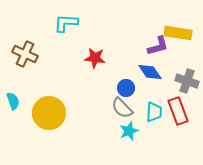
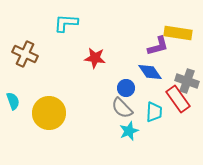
red rectangle: moved 12 px up; rotated 16 degrees counterclockwise
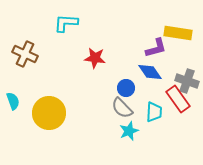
purple L-shape: moved 2 px left, 2 px down
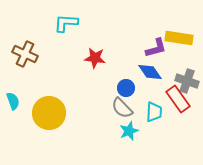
yellow rectangle: moved 1 px right, 5 px down
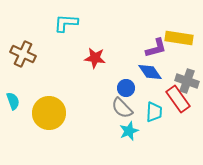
brown cross: moved 2 px left
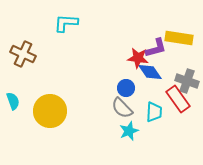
red star: moved 43 px right
yellow circle: moved 1 px right, 2 px up
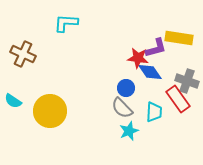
cyan semicircle: rotated 144 degrees clockwise
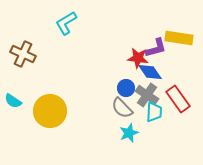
cyan L-shape: rotated 35 degrees counterclockwise
gray cross: moved 40 px left, 14 px down; rotated 15 degrees clockwise
cyan star: moved 2 px down
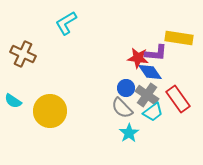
purple L-shape: moved 5 px down; rotated 20 degrees clockwise
cyan trapezoid: moved 1 px left; rotated 50 degrees clockwise
cyan star: rotated 12 degrees counterclockwise
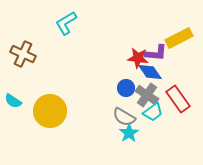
yellow rectangle: rotated 36 degrees counterclockwise
gray semicircle: moved 2 px right, 9 px down; rotated 15 degrees counterclockwise
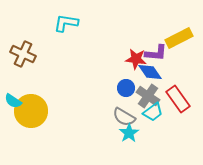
cyan L-shape: rotated 40 degrees clockwise
red star: moved 2 px left, 1 px down
gray cross: moved 1 px right, 1 px down
yellow circle: moved 19 px left
